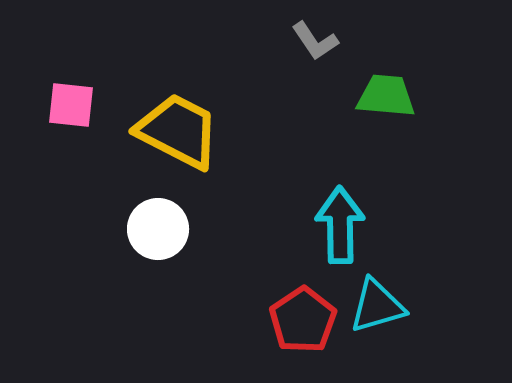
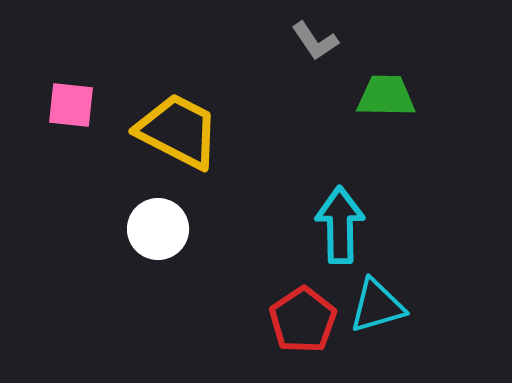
green trapezoid: rotated 4 degrees counterclockwise
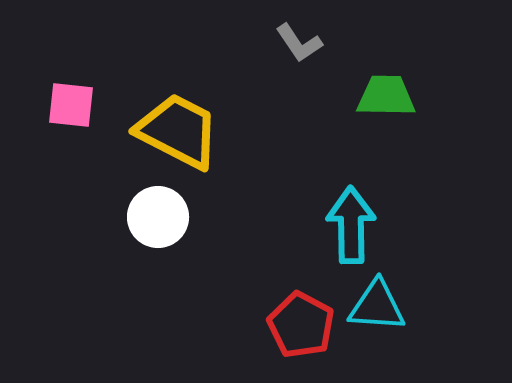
gray L-shape: moved 16 px left, 2 px down
cyan arrow: moved 11 px right
white circle: moved 12 px up
cyan triangle: rotated 20 degrees clockwise
red pentagon: moved 2 px left, 5 px down; rotated 10 degrees counterclockwise
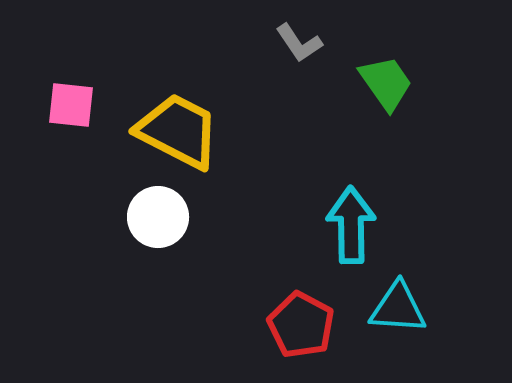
green trapezoid: moved 13 px up; rotated 54 degrees clockwise
cyan triangle: moved 21 px right, 2 px down
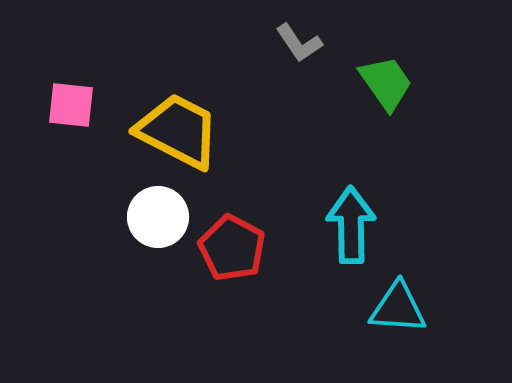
red pentagon: moved 69 px left, 77 px up
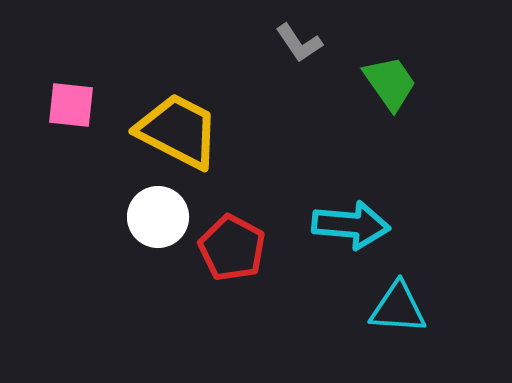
green trapezoid: moved 4 px right
cyan arrow: rotated 96 degrees clockwise
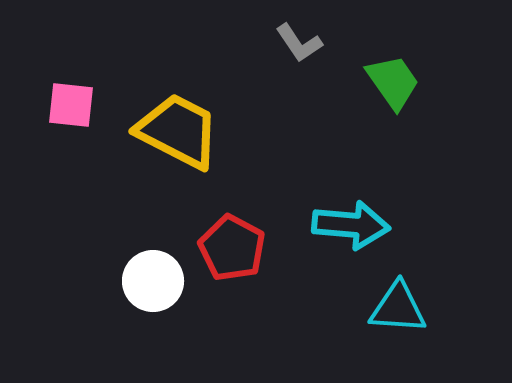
green trapezoid: moved 3 px right, 1 px up
white circle: moved 5 px left, 64 px down
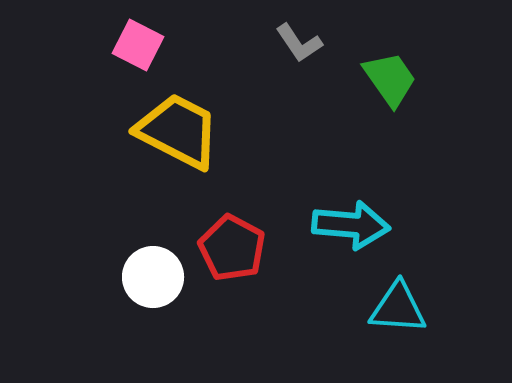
green trapezoid: moved 3 px left, 3 px up
pink square: moved 67 px right, 60 px up; rotated 21 degrees clockwise
white circle: moved 4 px up
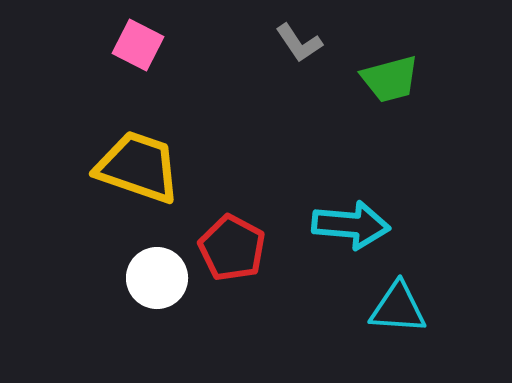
green trapezoid: rotated 110 degrees clockwise
yellow trapezoid: moved 40 px left, 36 px down; rotated 8 degrees counterclockwise
white circle: moved 4 px right, 1 px down
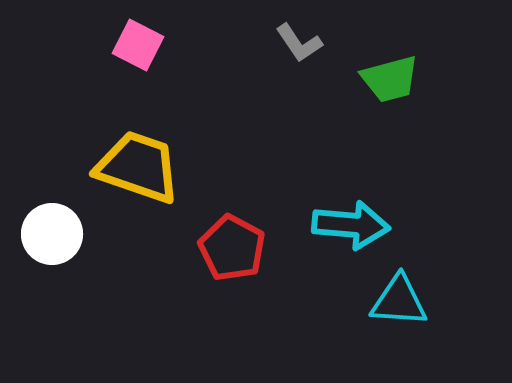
white circle: moved 105 px left, 44 px up
cyan triangle: moved 1 px right, 7 px up
